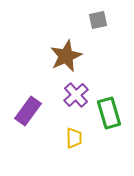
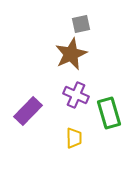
gray square: moved 17 px left, 4 px down
brown star: moved 5 px right, 2 px up
purple cross: rotated 25 degrees counterclockwise
purple rectangle: rotated 8 degrees clockwise
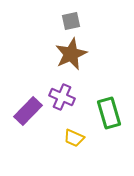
gray square: moved 10 px left, 3 px up
purple cross: moved 14 px left, 2 px down
yellow trapezoid: rotated 115 degrees clockwise
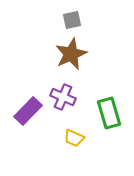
gray square: moved 1 px right, 1 px up
purple cross: moved 1 px right
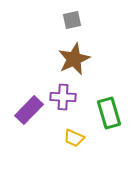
brown star: moved 3 px right, 5 px down
purple cross: rotated 20 degrees counterclockwise
purple rectangle: moved 1 px right, 1 px up
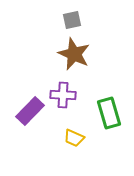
brown star: moved 5 px up; rotated 24 degrees counterclockwise
purple cross: moved 2 px up
purple rectangle: moved 1 px right, 1 px down
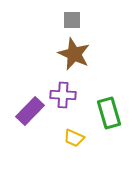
gray square: rotated 12 degrees clockwise
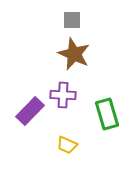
green rectangle: moved 2 px left, 1 px down
yellow trapezoid: moved 7 px left, 7 px down
